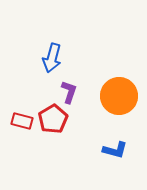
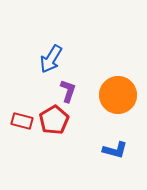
blue arrow: moved 1 px left, 1 px down; rotated 16 degrees clockwise
purple L-shape: moved 1 px left, 1 px up
orange circle: moved 1 px left, 1 px up
red pentagon: moved 1 px right, 1 px down
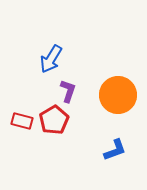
blue L-shape: rotated 35 degrees counterclockwise
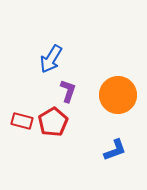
red pentagon: moved 1 px left, 2 px down
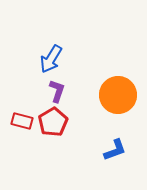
purple L-shape: moved 11 px left
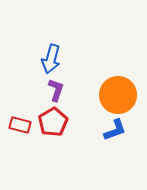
blue arrow: rotated 16 degrees counterclockwise
purple L-shape: moved 1 px left, 1 px up
red rectangle: moved 2 px left, 4 px down
blue L-shape: moved 20 px up
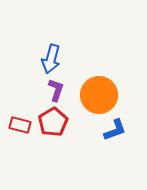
orange circle: moved 19 px left
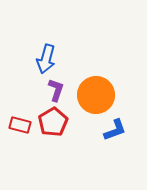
blue arrow: moved 5 px left
orange circle: moved 3 px left
